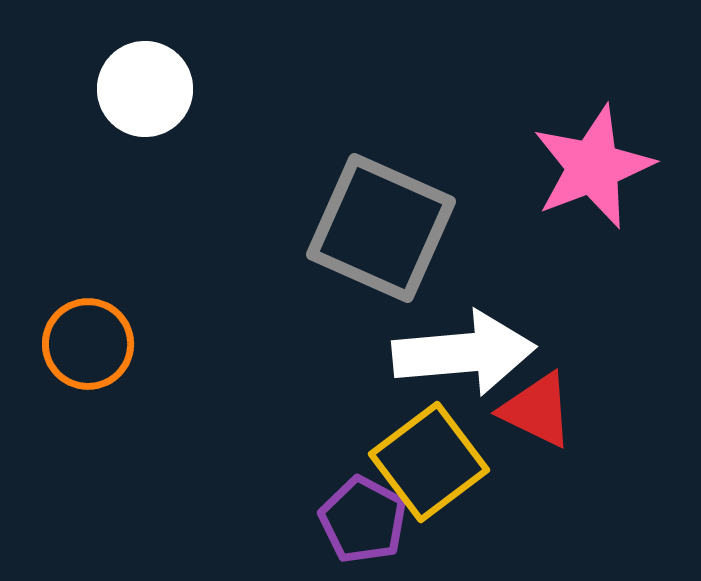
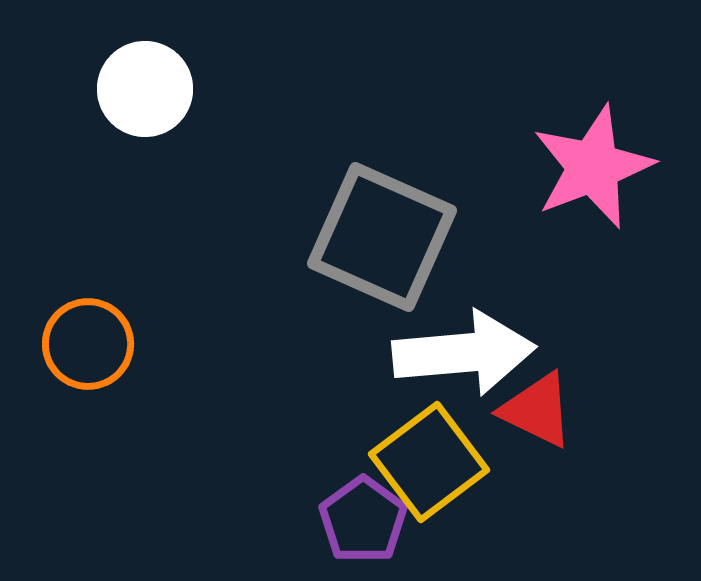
gray square: moved 1 px right, 9 px down
purple pentagon: rotated 8 degrees clockwise
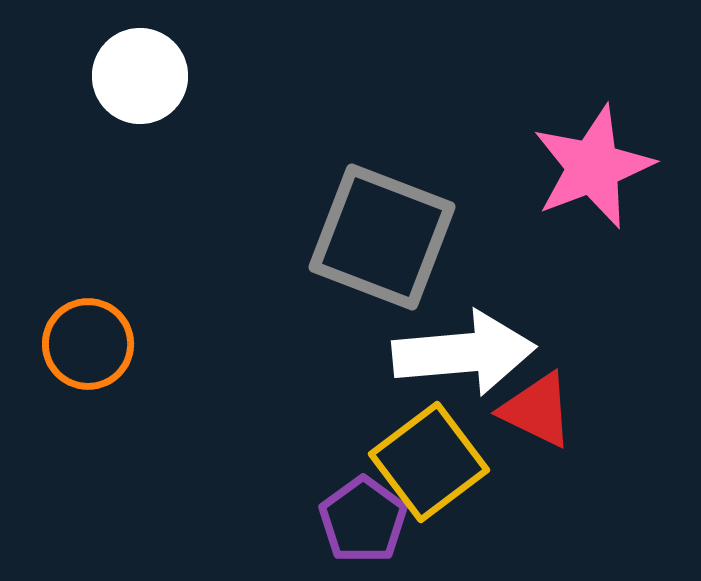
white circle: moved 5 px left, 13 px up
gray square: rotated 3 degrees counterclockwise
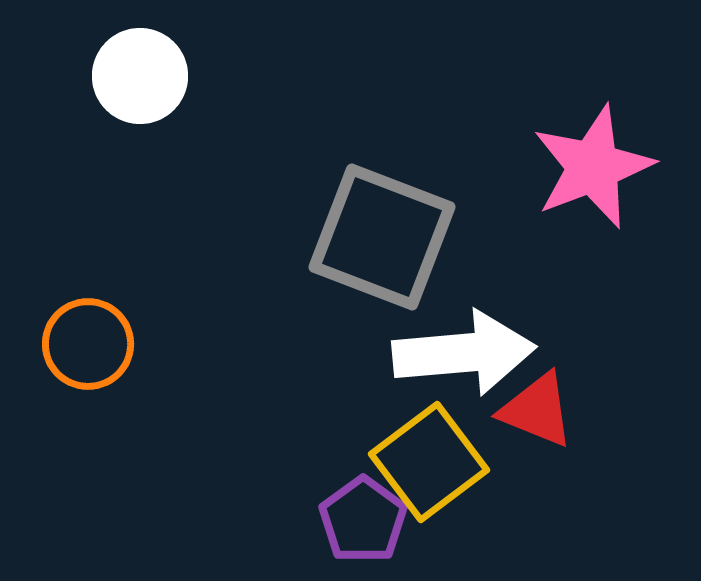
red triangle: rotated 4 degrees counterclockwise
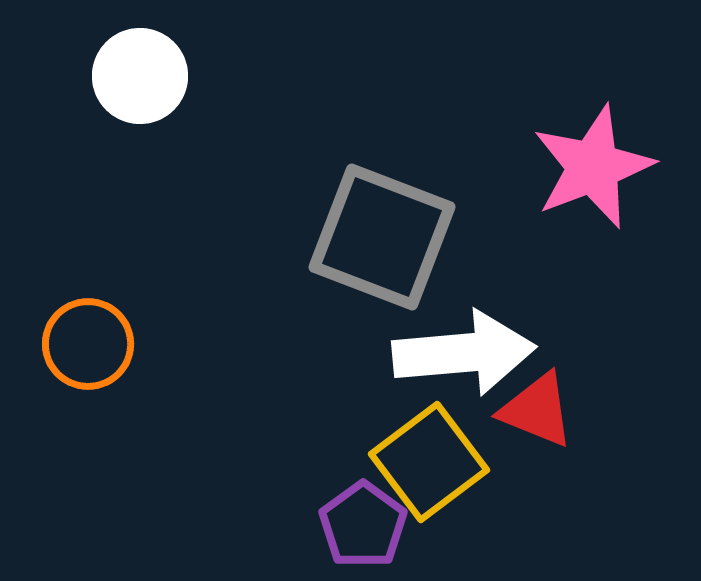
purple pentagon: moved 5 px down
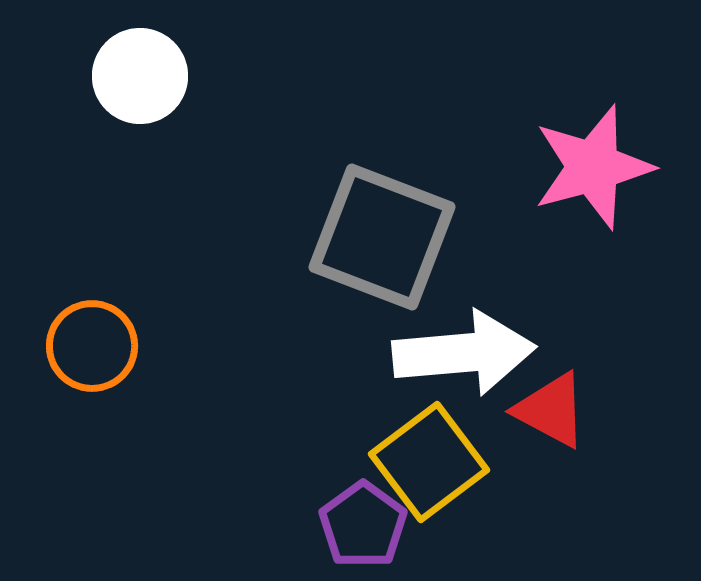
pink star: rotated 6 degrees clockwise
orange circle: moved 4 px right, 2 px down
red triangle: moved 14 px right; rotated 6 degrees clockwise
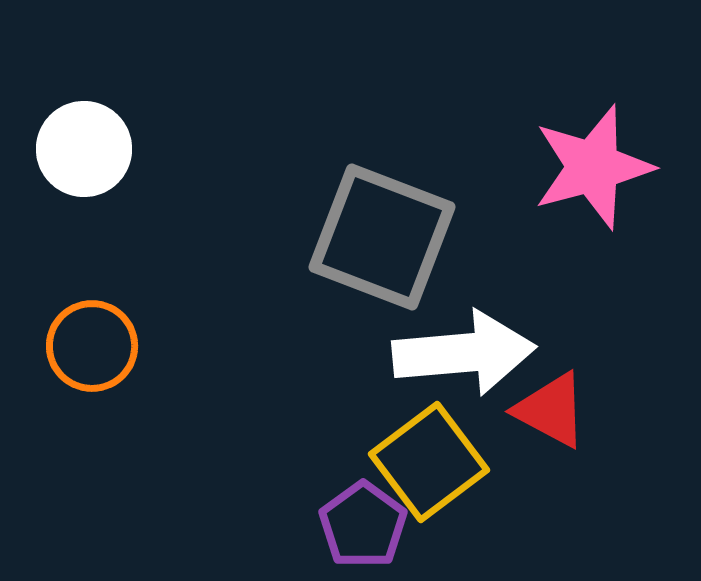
white circle: moved 56 px left, 73 px down
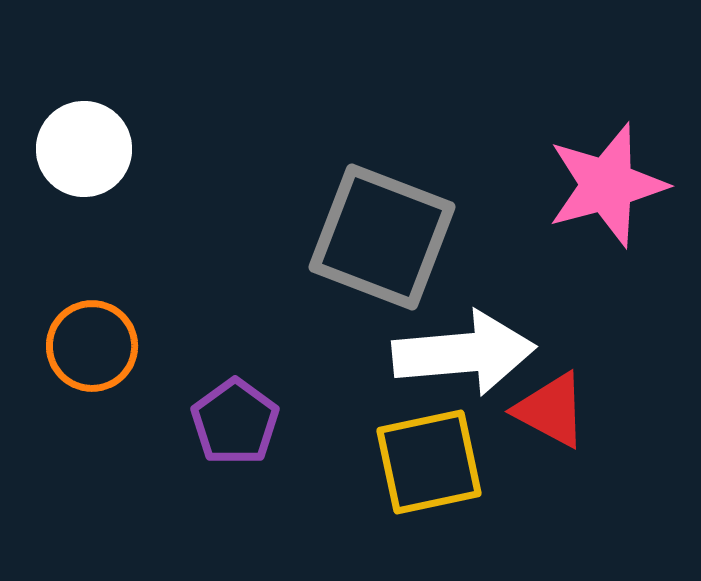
pink star: moved 14 px right, 18 px down
yellow square: rotated 25 degrees clockwise
purple pentagon: moved 128 px left, 103 px up
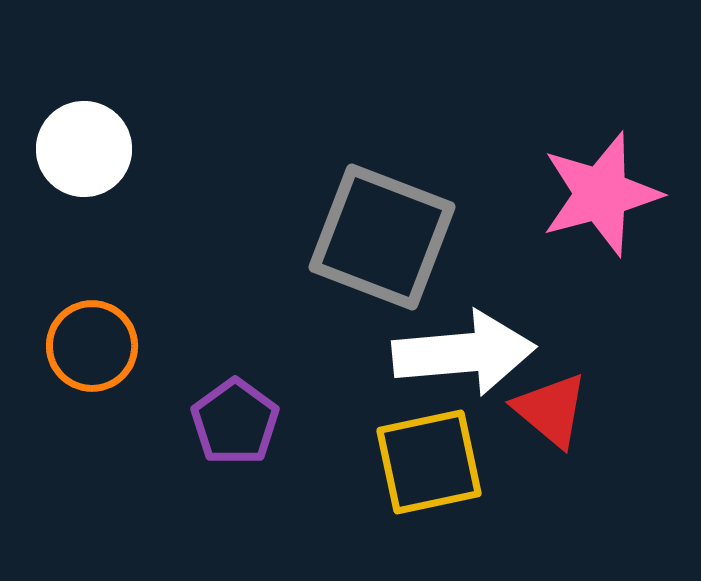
pink star: moved 6 px left, 9 px down
red triangle: rotated 12 degrees clockwise
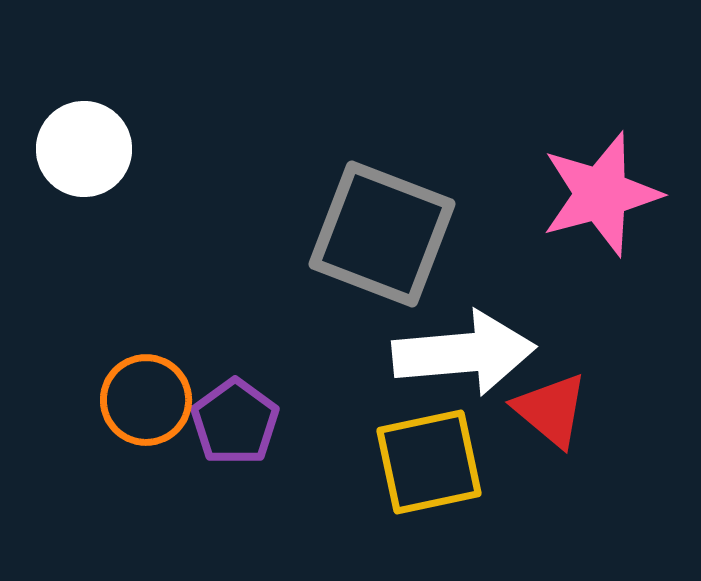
gray square: moved 3 px up
orange circle: moved 54 px right, 54 px down
